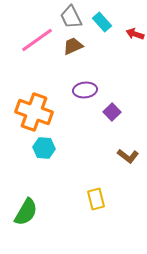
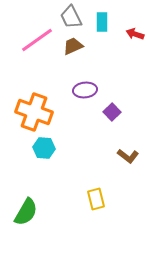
cyan rectangle: rotated 42 degrees clockwise
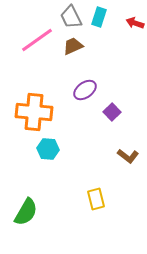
cyan rectangle: moved 3 px left, 5 px up; rotated 18 degrees clockwise
red arrow: moved 11 px up
purple ellipse: rotated 30 degrees counterclockwise
orange cross: rotated 15 degrees counterclockwise
cyan hexagon: moved 4 px right, 1 px down
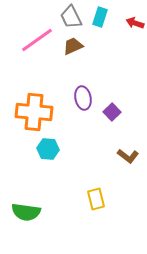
cyan rectangle: moved 1 px right
purple ellipse: moved 2 px left, 8 px down; rotated 65 degrees counterclockwise
green semicircle: rotated 68 degrees clockwise
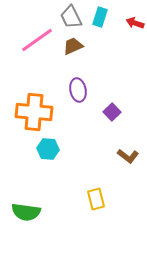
purple ellipse: moved 5 px left, 8 px up
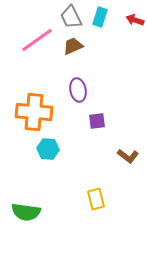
red arrow: moved 3 px up
purple square: moved 15 px left, 9 px down; rotated 36 degrees clockwise
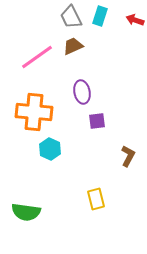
cyan rectangle: moved 1 px up
pink line: moved 17 px down
purple ellipse: moved 4 px right, 2 px down
cyan hexagon: moved 2 px right; rotated 20 degrees clockwise
brown L-shape: rotated 100 degrees counterclockwise
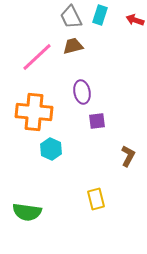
cyan rectangle: moved 1 px up
brown trapezoid: rotated 10 degrees clockwise
pink line: rotated 8 degrees counterclockwise
cyan hexagon: moved 1 px right
green semicircle: moved 1 px right
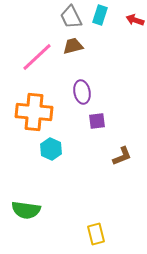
brown L-shape: moved 6 px left; rotated 40 degrees clockwise
yellow rectangle: moved 35 px down
green semicircle: moved 1 px left, 2 px up
